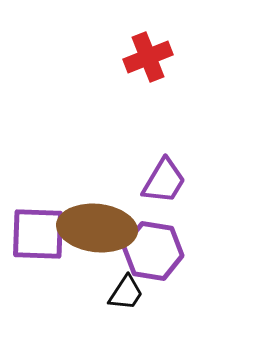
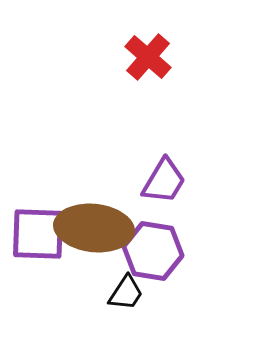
red cross: rotated 27 degrees counterclockwise
brown ellipse: moved 3 px left
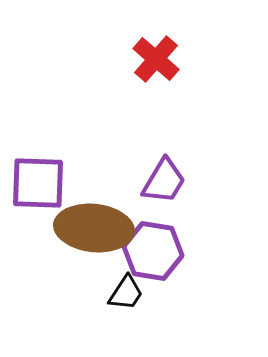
red cross: moved 8 px right, 2 px down
purple square: moved 51 px up
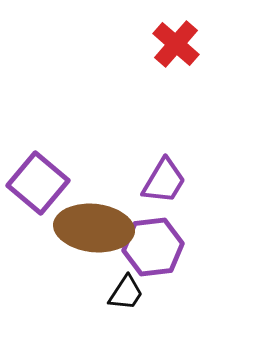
red cross: moved 20 px right, 15 px up
purple square: rotated 38 degrees clockwise
purple hexagon: moved 4 px up; rotated 16 degrees counterclockwise
